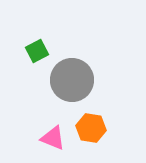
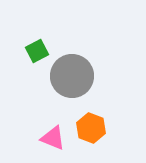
gray circle: moved 4 px up
orange hexagon: rotated 12 degrees clockwise
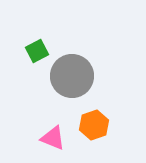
orange hexagon: moved 3 px right, 3 px up; rotated 20 degrees clockwise
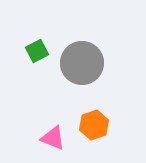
gray circle: moved 10 px right, 13 px up
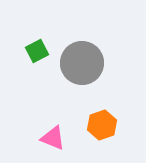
orange hexagon: moved 8 px right
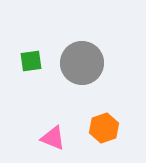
green square: moved 6 px left, 10 px down; rotated 20 degrees clockwise
orange hexagon: moved 2 px right, 3 px down
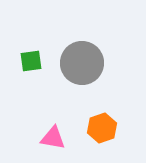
orange hexagon: moved 2 px left
pink triangle: rotated 12 degrees counterclockwise
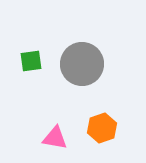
gray circle: moved 1 px down
pink triangle: moved 2 px right
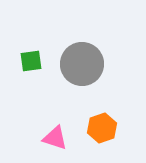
pink triangle: rotated 8 degrees clockwise
